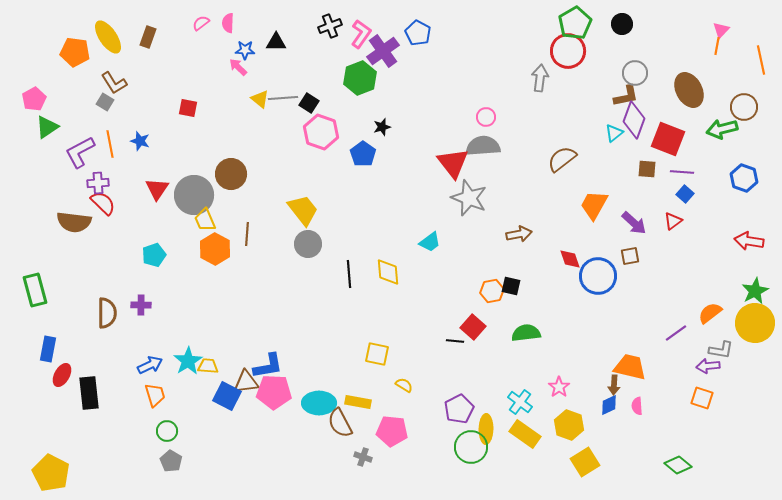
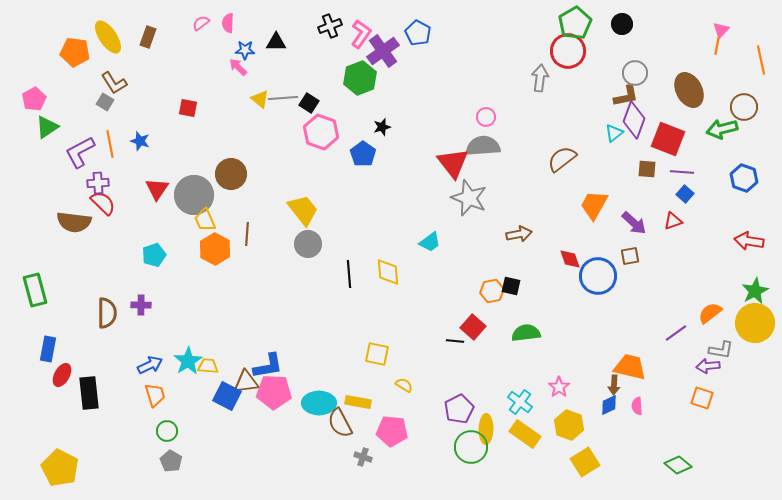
red triangle at (673, 221): rotated 18 degrees clockwise
yellow pentagon at (51, 473): moved 9 px right, 5 px up
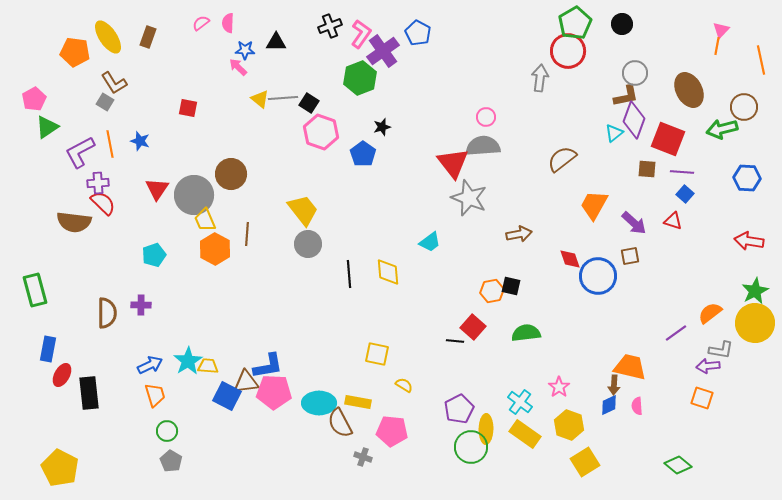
blue hexagon at (744, 178): moved 3 px right; rotated 16 degrees counterclockwise
red triangle at (673, 221): rotated 36 degrees clockwise
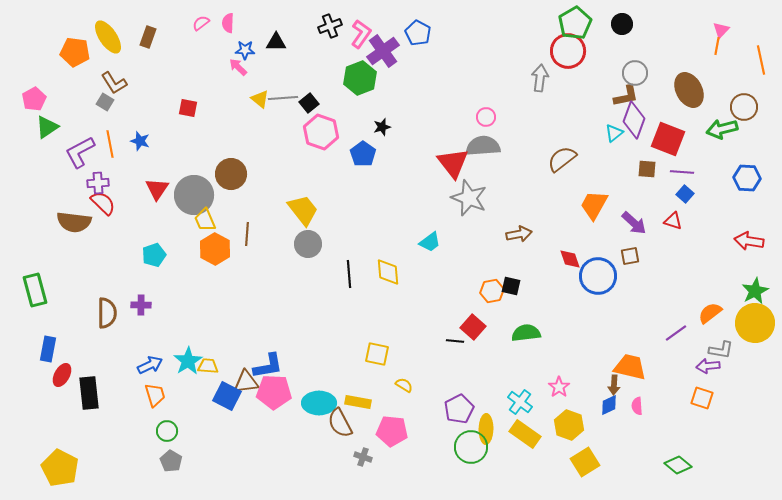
black square at (309, 103): rotated 18 degrees clockwise
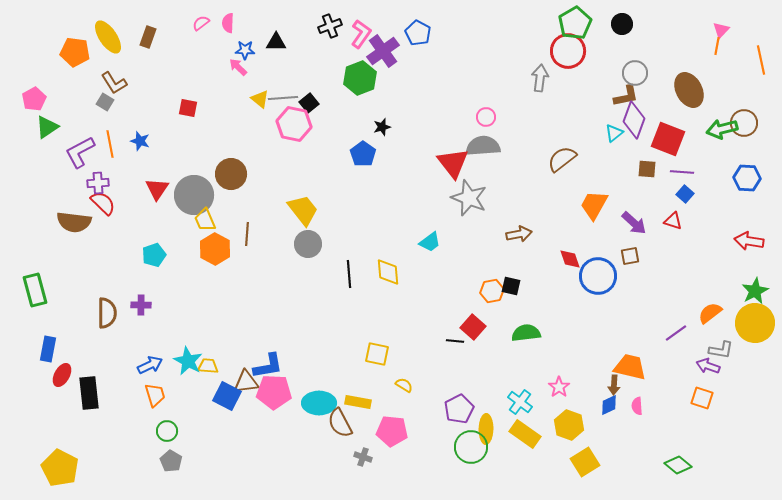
brown circle at (744, 107): moved 16 px down
pink hexagon at (321, 132): moved 27 px left, 8 px up; rotated 8 degrees counterclockwise
cyan star at (188, 361): rotated 12 degrees counterclockwise
purple arrow at (708, 366): rotated 25 degrees clockwise
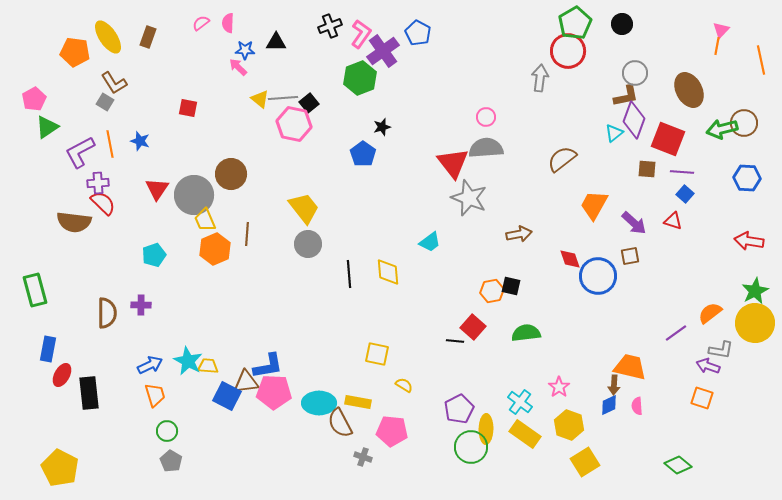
gray semicircle at (483, 146): moved 3 px right, 2 px down
yellow trapezoid at (303, 210): moved 1 px right, 2 px up
orange hexagon at (215, 249): rotated 8 degrees clockwise
